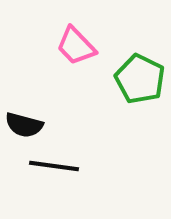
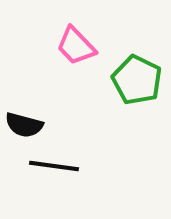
green pentagon: moved 3 px left, 1 px down
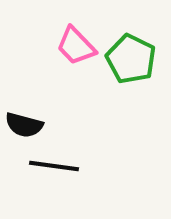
green pentagon: moved 6 px left, 21 px up
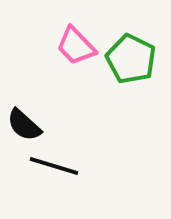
black semicircle: rotated 27 degrees clockwise
black line: rotated 9 degrees clockwise
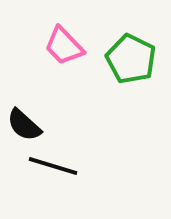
pink trapezoid: moved 12 px left
black line: moved 1 px left
